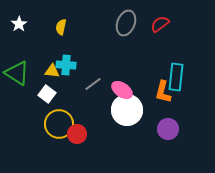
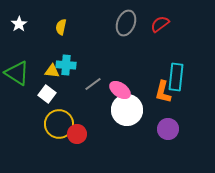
pink ellipse: moved 2 px left
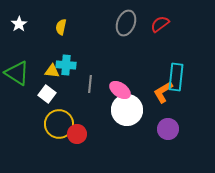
gray line: moved 3 px left; rotated 48 degrees counterclockwise
orange L-shape: rotated 45 degrees clockwise
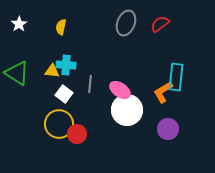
white square: moved 17 px right
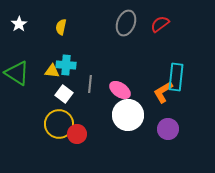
white circle: moved 1 px right, 5 px down
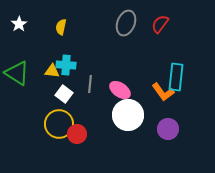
red semicircle: rotated 18 degrees counterclockwise
orange L-shape: rotated 95 degrees counterclockwise
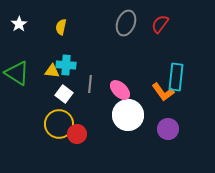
pink ellipse: rotated 10 degrees clockwise
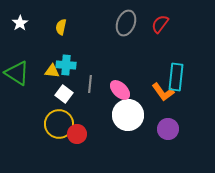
white star: moved 1 px right, 1 px up
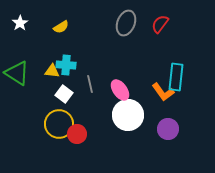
yellow semicircle: rotated 133 degrees counterclockwise
gray line: rotated 18 degrees counterclockwise
pink ellipse: rotated 10 degrees clockwise
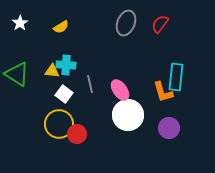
green triangle: moved 1 px down
orange L-shape: rotated 20 degrees clockwise
purple circle: moved 1 px right, 1 px up
